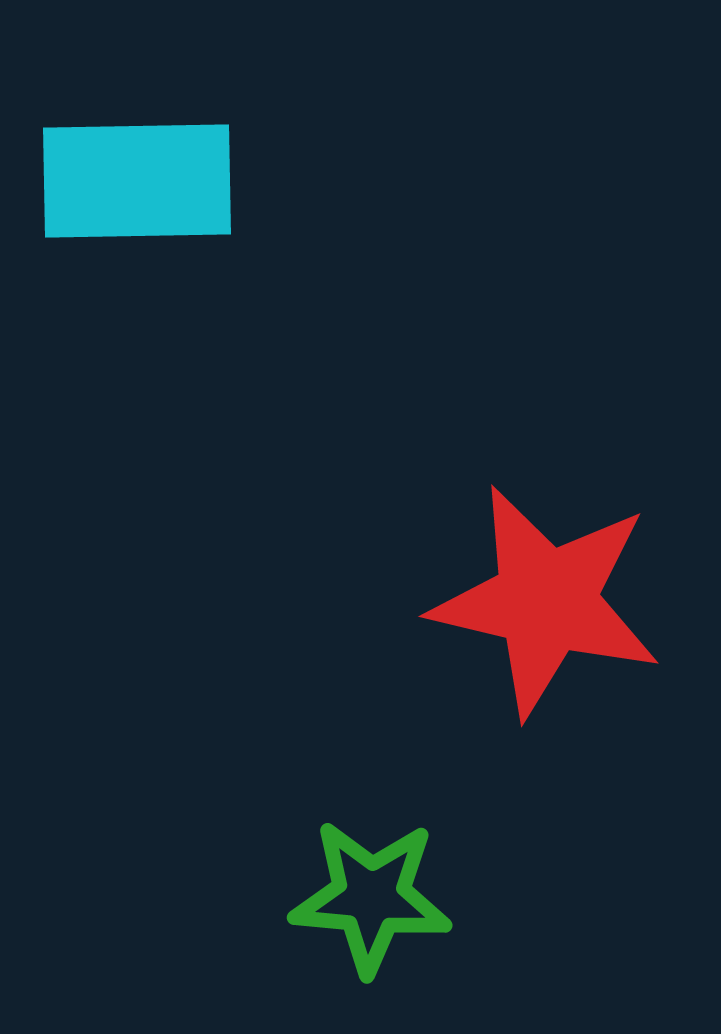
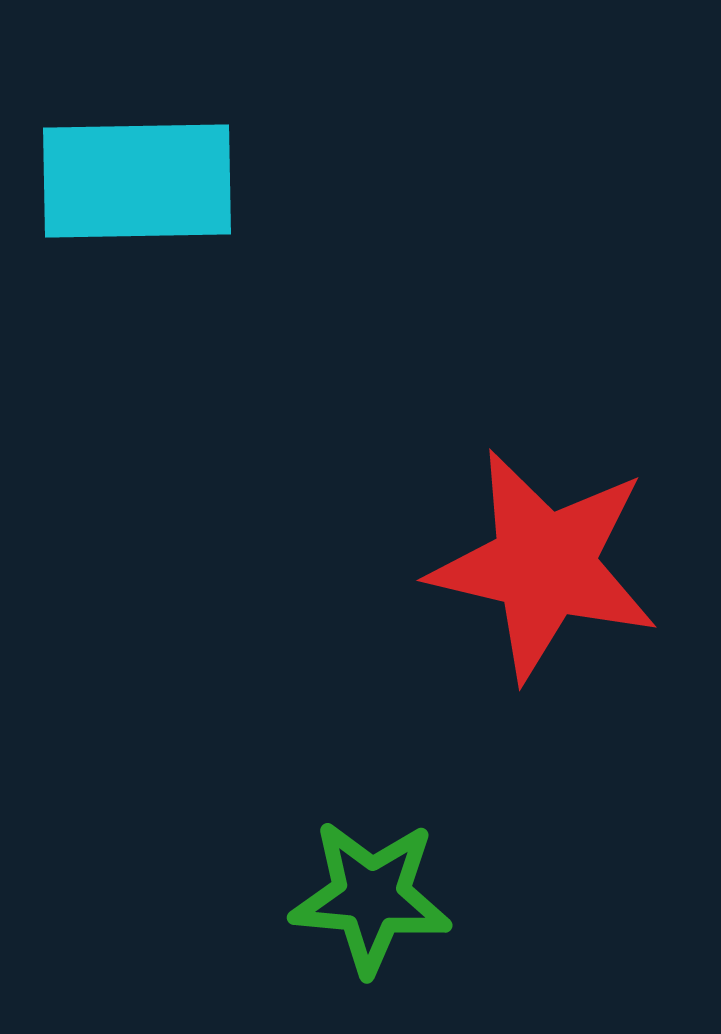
red star: moved 2 px left, 36 px up
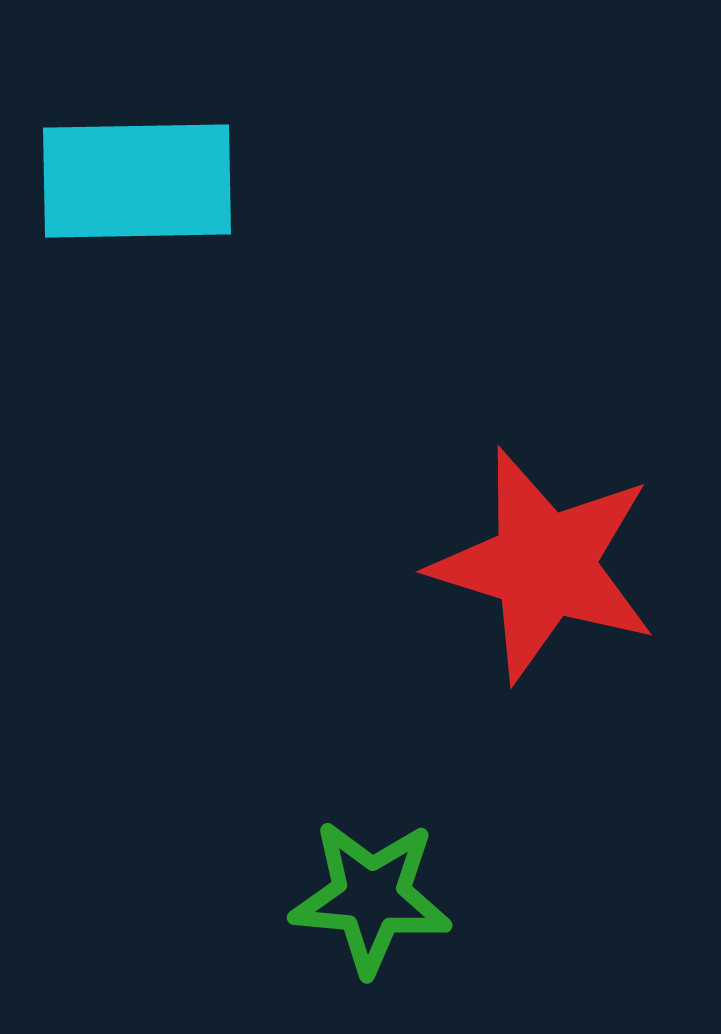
red star: rotated 4 degrees clockwise
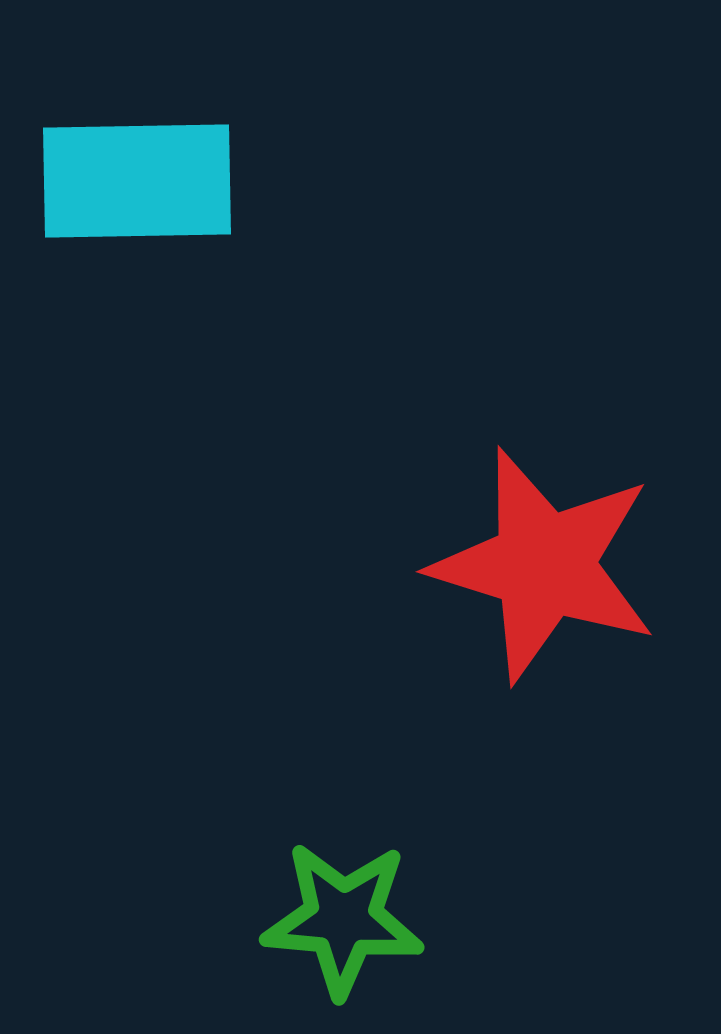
green star: moved 28 px left, 22 px down
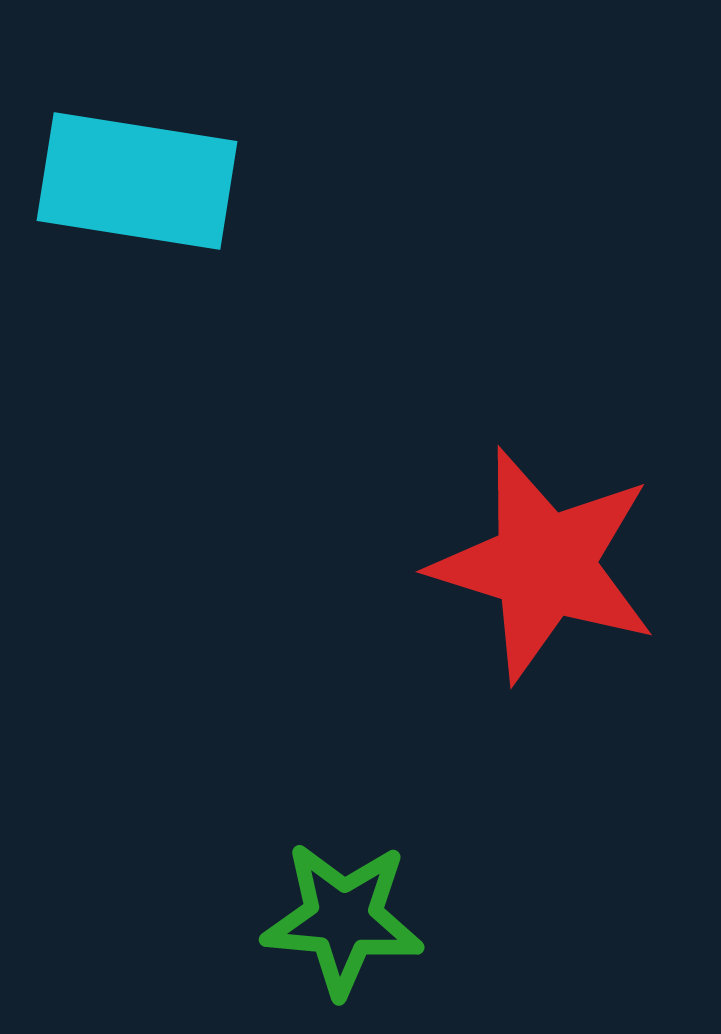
cyan rectangle: rotated 10 degrees clockwise
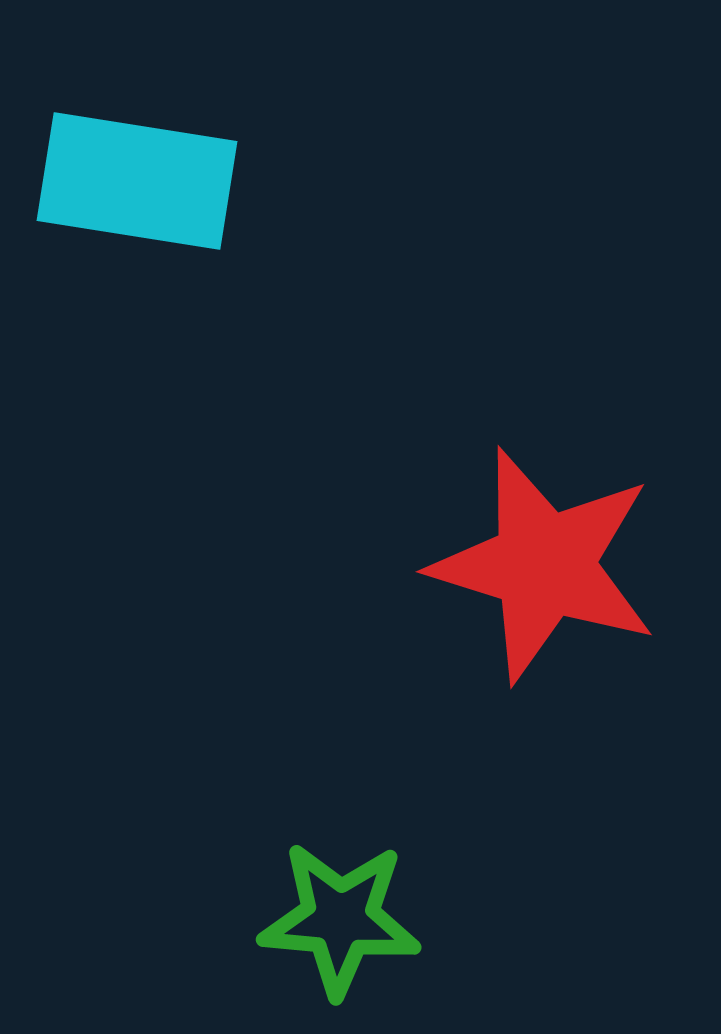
green star: moved 3 px left
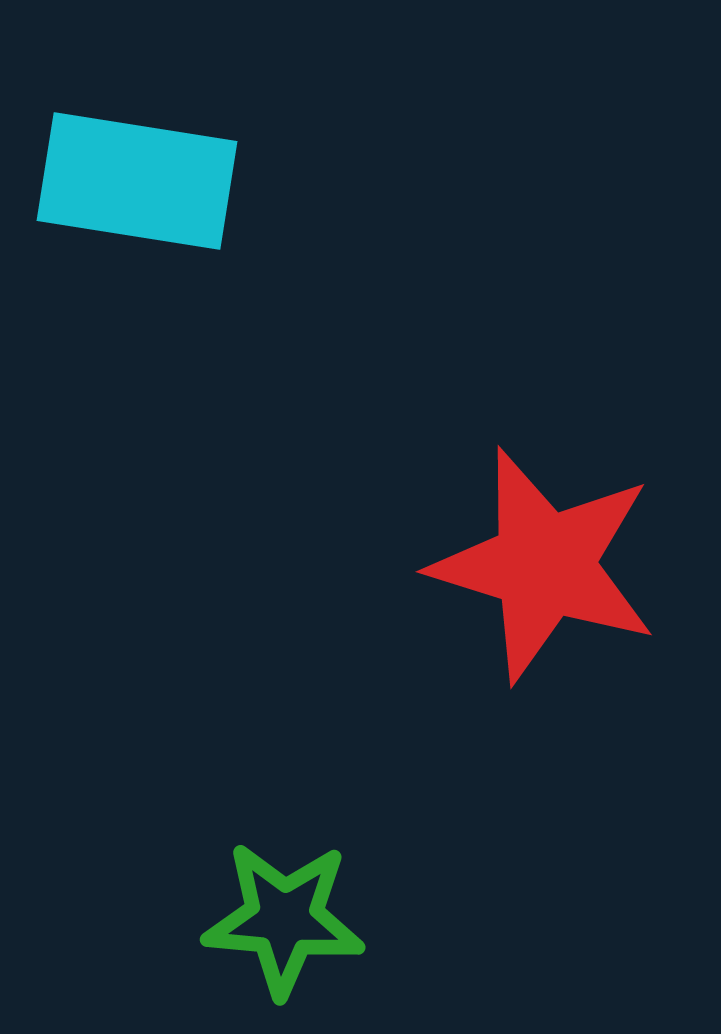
green star: moved 56 px left
